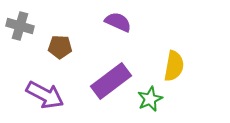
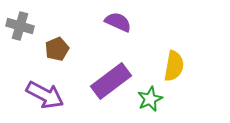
brown pentagon: moved 3 px left, 2 px down; rotated 25 degrees counterclockwise
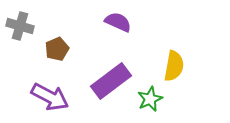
purple arrow: moved 5 px right, 2 px down
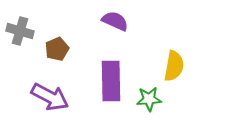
purple semicircle: moved 3 px left, 1 px up
gray cross: moved 5 px down
purple rectangle: rotated 54 degrees counterclockwise
green star: moved 1 px left; rotated 20 degrees clockwise
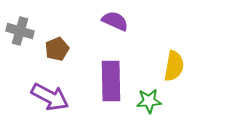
green star: moved 2 px down
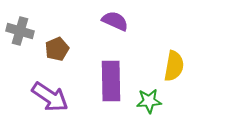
purple arrow: rotated 6 degrees clockwise
